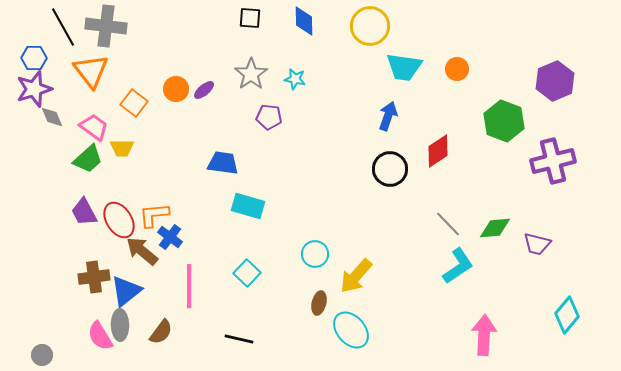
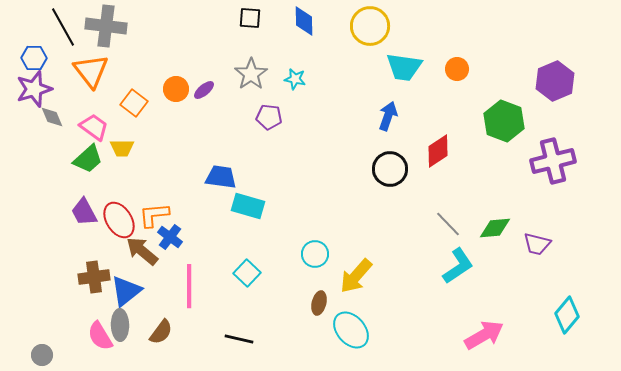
blue trapezoid at (223, 163): moved 2 px left, 14 px down
pink arrow at (484, 335): rotated 57 degrees clockwise
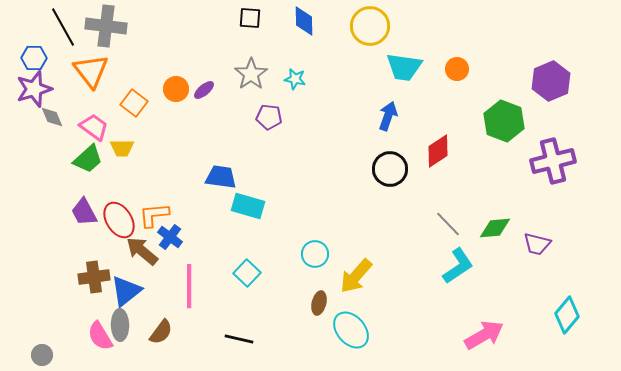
purple hexagon at (555, 81): moved 4 px left
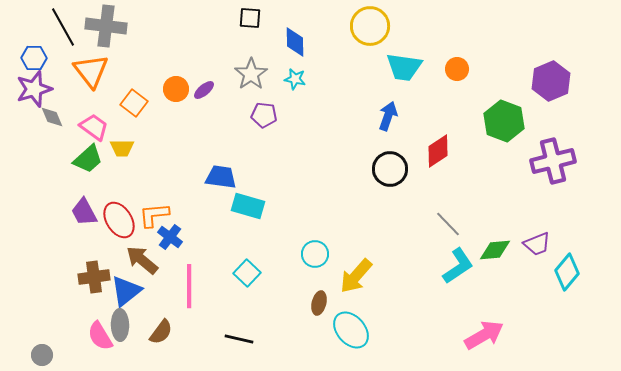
blue diamond at (304, 21): moved 9 px left, 21 px down
purple pentagon at (269, 117): moved 5 px left, 2 px up
green diamond at (495, 228): moved 22 px down
purple trapezoid at (537, 244): rotated 36 degrees counterclockwise
brown arrow at (142, 251): moved 9 px down
cyan diamond at (567, 315): moved 43 px up
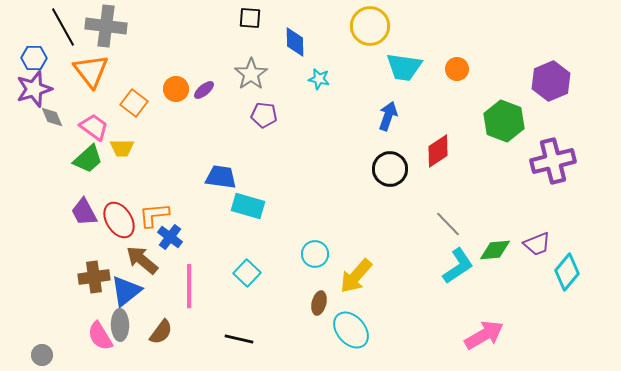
cyan star at (295, 79): moved 24 px right
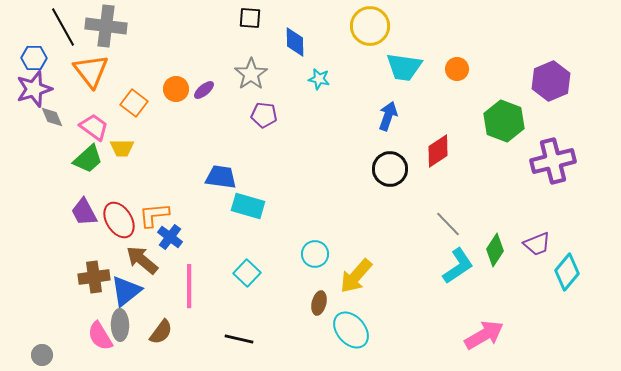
green diamond at (495, 250): rotated 52 degrees counterclockwise
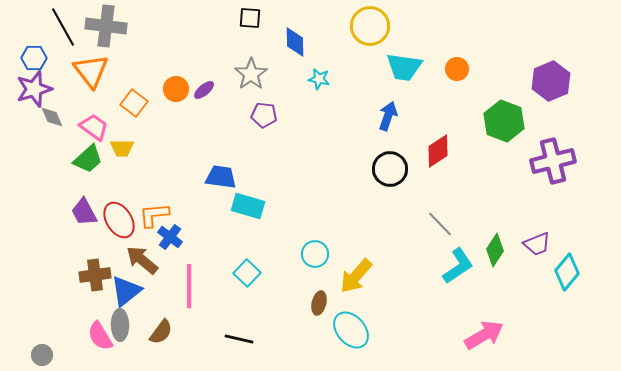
gray line at (448, 224): moved 8 px left
brown cross at (94, 277): moved 1 px right, 2 px up
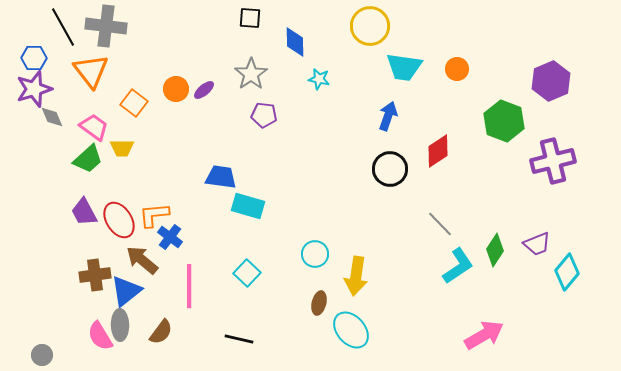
yellow arrow at (356, 276): rotated 33 degrees counterclockwise
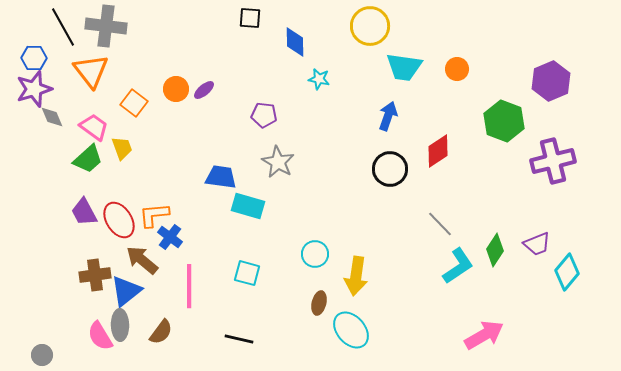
gray star at (251, 74): moved 27 px right, 88 px down; rotated 8 degrees counterclockwise
yellow trapezoid at (122, 148): rotated 110 degrees counterclockwise
cyan square at (247, 273): rotated 28 degrees counterclockwise
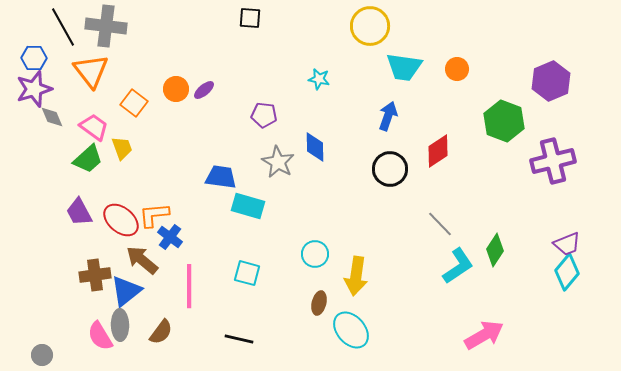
blue diamond at (295, 42): moved 20 px right, 105 px down
purple trapezoid at (84, 212): moved 5 px left
red ellipse at (119, 220): moved 2 px right; rotated 18 degrees counterclockwise
purple trapezoid at (537, 244): moved 30 px right
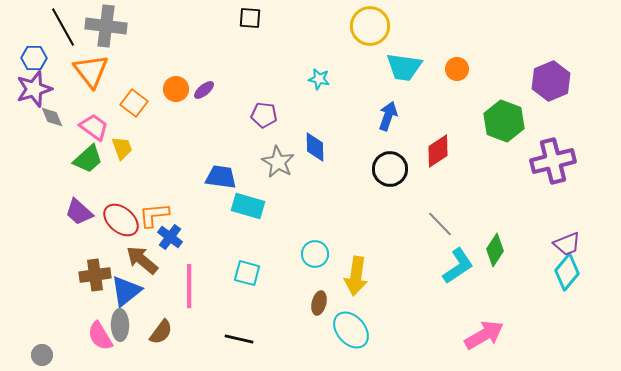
purple trapezoid at (79, 212): rotated 20 degrees counterclockwise
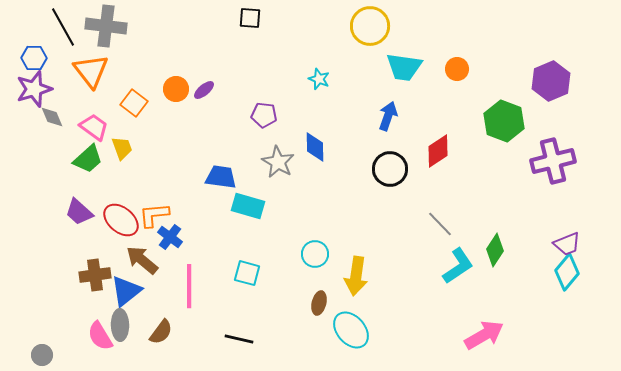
cyan star at (319, 79): rotated 10 degrees clockwise
